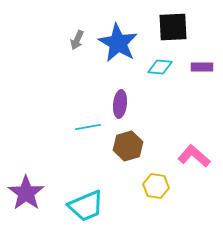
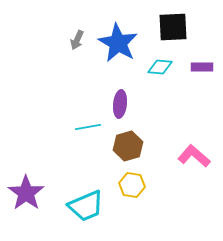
yellow hexagon: moved 24 px left, 1 px up
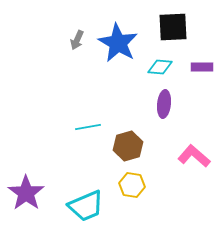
purple ellipse: moved 44 px right
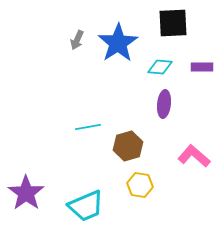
black square: moved 4 px up
blue star: rotated 9 degrees clockwise
yellow hexagon: moved 8 px right
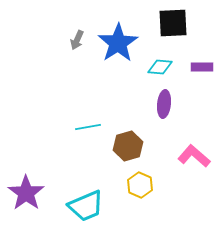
yellow hexagon: rotated 15 degrees clockwise
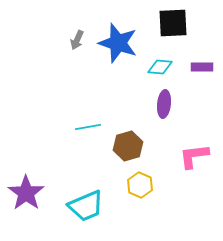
blue star: rotated 21 degrees counterclockwise
pink L-shape: rotated 48 degrees counterclockwise
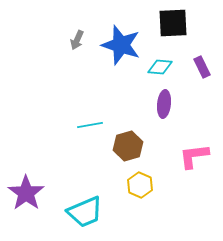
blue star: moved 3 px right, 2 px down
purple rectangle: rotated 65 degrees clockwise
cyan line: moved 2 px right, 2 px up
cyan trapezoid: moved 1 px left, 6 px down
